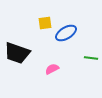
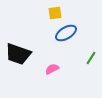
yellow square: moved 10 px right, 10 px up
black trapezoid: moved 1 px right, 1 px down
green line: rotated 64 degrees counterclockwise
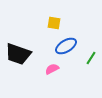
yellow square: moved 1 px left, 10 px down; rotated 16 degrees clockwise
blue ellipse: moved 13 px down
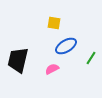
black trapezoid: moved 6 px down; rotated 84 degrees clockwise
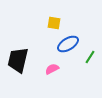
blue ellipse: moved 2 px right, 2 px up
green line: moved 1 px left, 1 px up
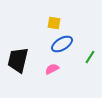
blue ellipse: moved 6 px left
